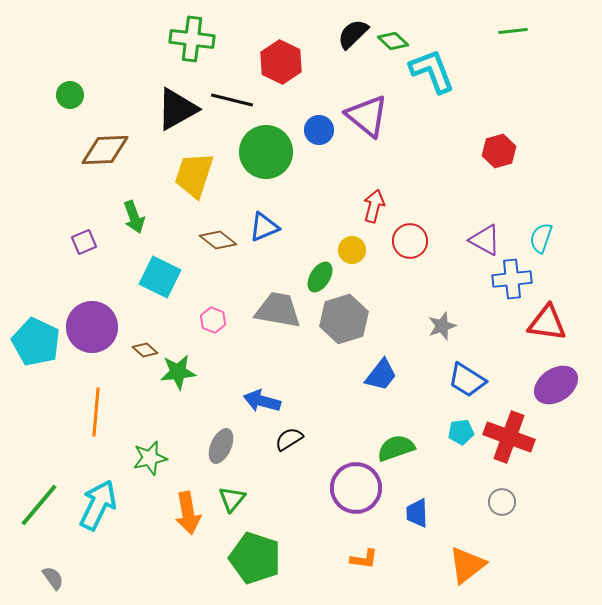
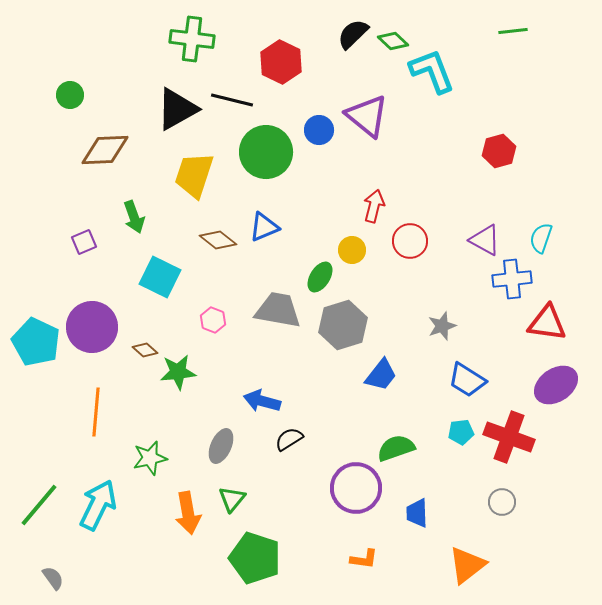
gray hexagon at (344, 319): moved 1 px left, 6 px down
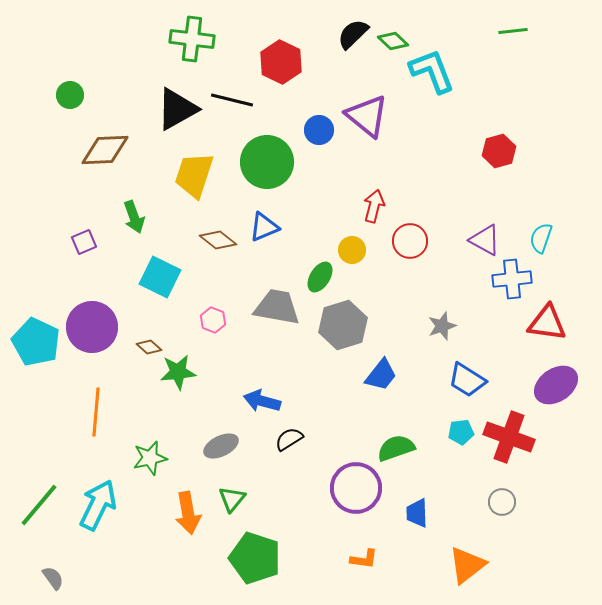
green circle at (266, 152): moved 1 px right, 10 px down
gray trapezoid at (278, 310): moved 1 px left, 3 px up
brown diamond at (145, 350): moved 4 px right, 3 px up
gray ellipse at (221, 446): rotated 40 degrees clockwise
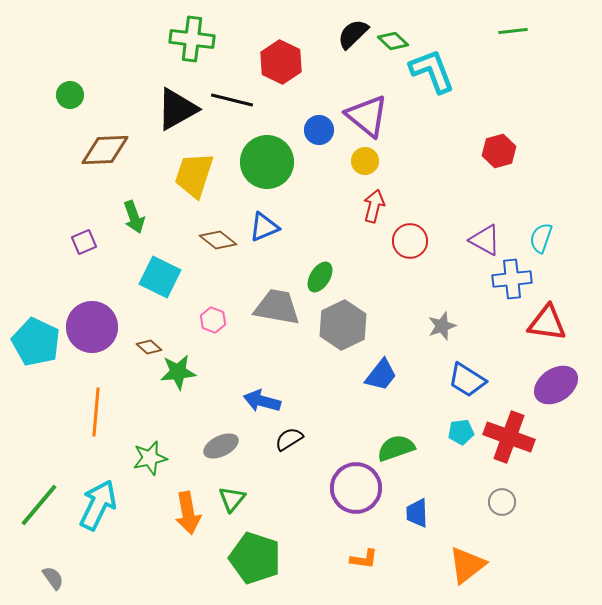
yellow circle at (352, 250): moved 13 px right, 89 px up
gray hexagon at (343, 325): rotated 9 degrees counterclockwise
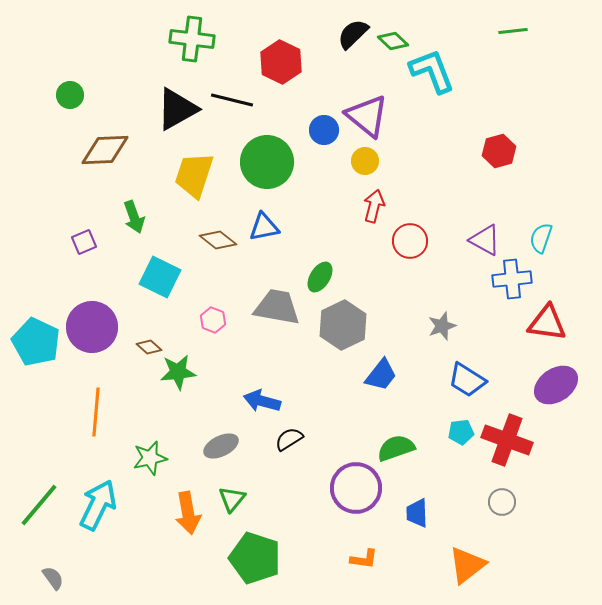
blue circle at (319, 130): moved 5 px right
blue triangle at (264, 227): rotated 12 degrees clockwise
red cross at (509, 437): moved 2 px left, 3 px down
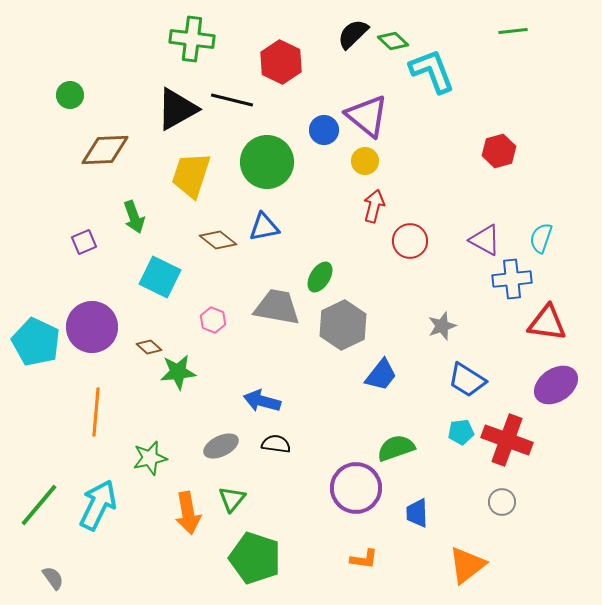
yellow trapezoid at (194, 175): moved 3 px left
black semicircle at (289, 439): moved 13 px left, 5 px down; rotated 40 degrees clockwise
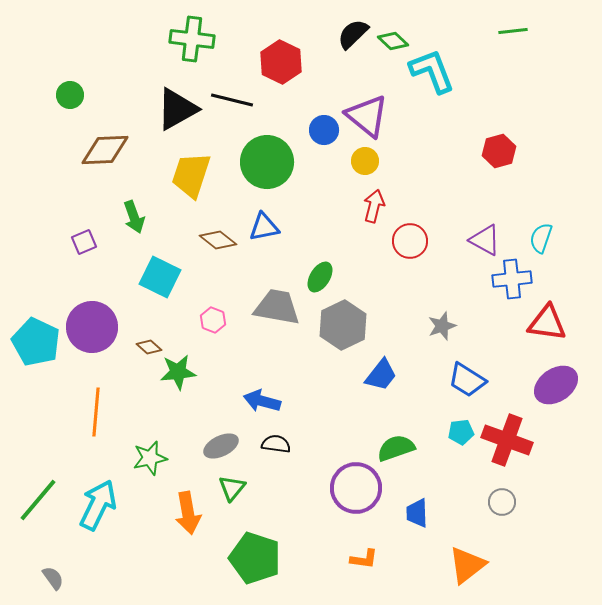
green triangle at (232, 499): moved 11 px up
green line at (39, 505): moved 1 px left, 5 px up
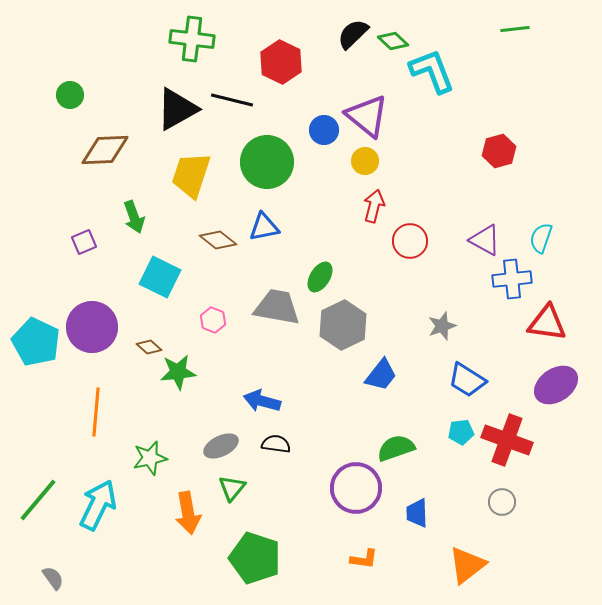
green line at (513, 31): moved 2 px right, 2 px up
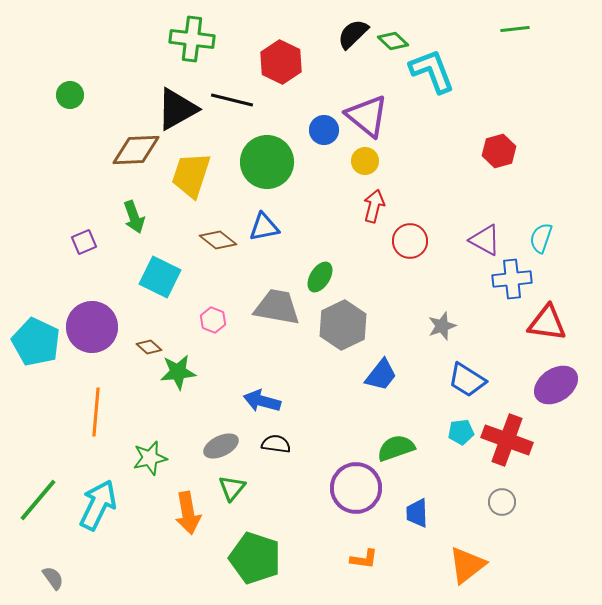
brown diamond at (105, 150): moved 31 px right
